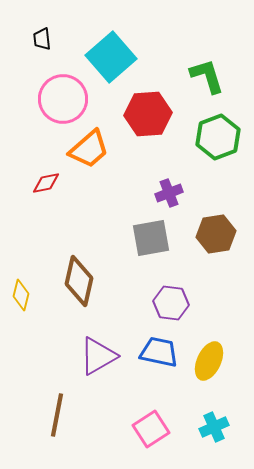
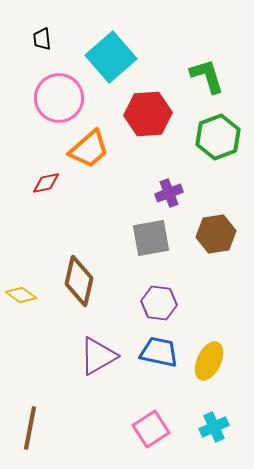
pink circle: moved 4 px left, 1 px up
yellow diamond: rotated 68 degrees counterclockwise
purple hexagon: moved 12 px left
brown line: moved 27 px left, 13 px down
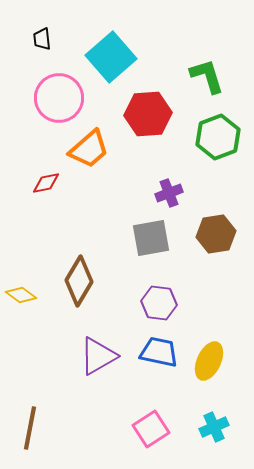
brown diamond: rotated 18 degrees clockwise
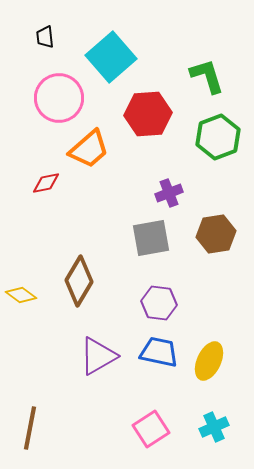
black trapezoid: moved 3 px right, 2 px up
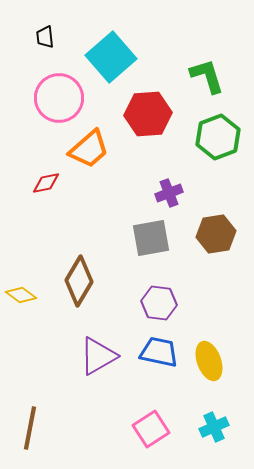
yellow ellipse: rotated 45 degrees counterclockwise
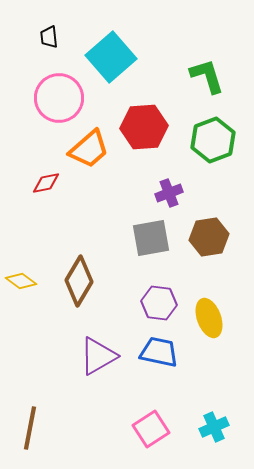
black trapezoid: moved 4 px right
red hexagon: moved 4 px left, 13 px down
green hexagon: moved 5 px left, 3 px down
brown hexagon: moved 7 px left, 3 px down
yellow diamond: moved 14 px up
yellow ellipse: moved 43 px up
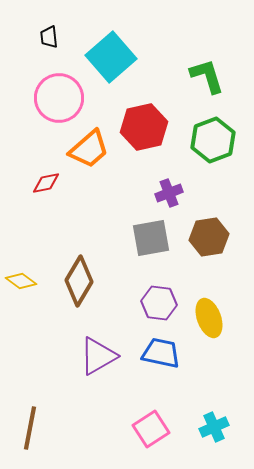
red hexagon: rotated 9 degrees counterclockwise
blue trapezoid: moved 2 px right, 1 px down
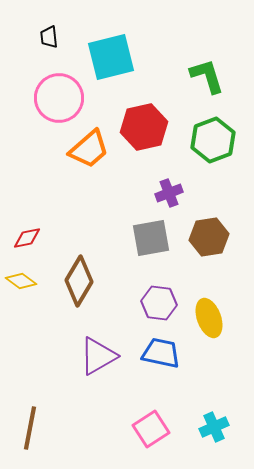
cyan square: rotated 27 degrees clockwise
red diamond: moved 19 px left, 55 px down
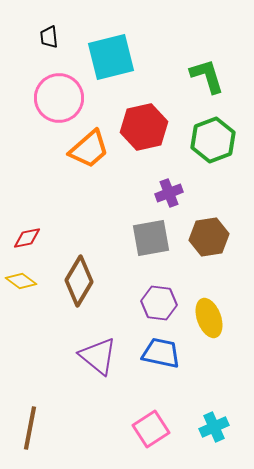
purple triangle: rotated 51 degrees counterclockwise
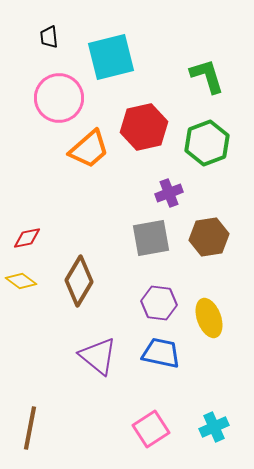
green hexagon: moved 6 px left, 3 px down
